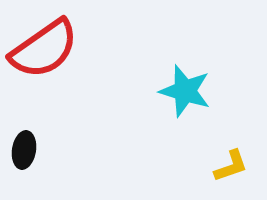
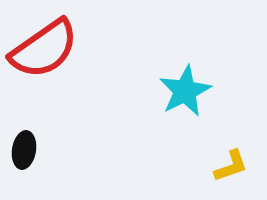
cyan star: rotated 28 degrees clockwise
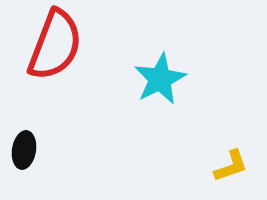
red semicircle: moved 11 px right, 4 px up; rotated 34 degrees counterclockwise
cyan star: moved 25 px left, 12 px up
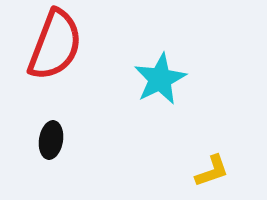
black ellipse: moved 27 px right, 10 px up
yellow L-shape: moved 19 px left, 5 px down
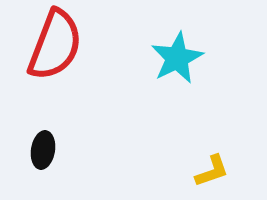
cyan star: moved 17 px right, 21 px up
black ellipse: moved 8 px left, 10 px down
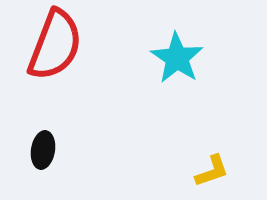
cyan star: rotated 12 degrees counterclockwise
